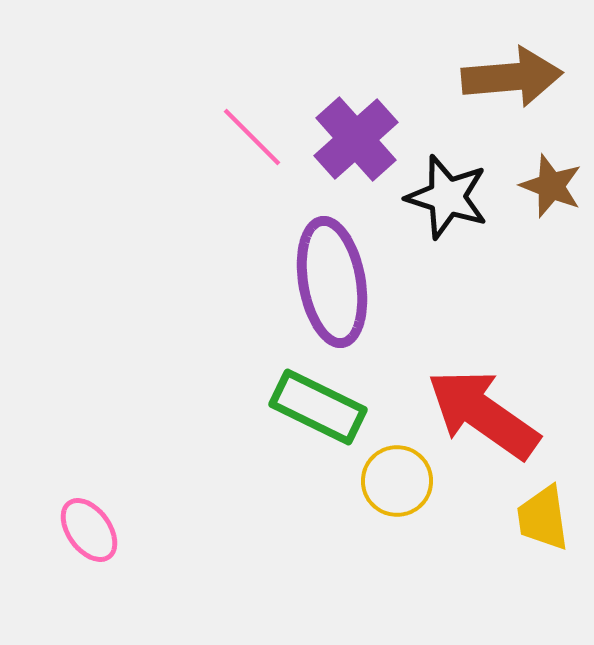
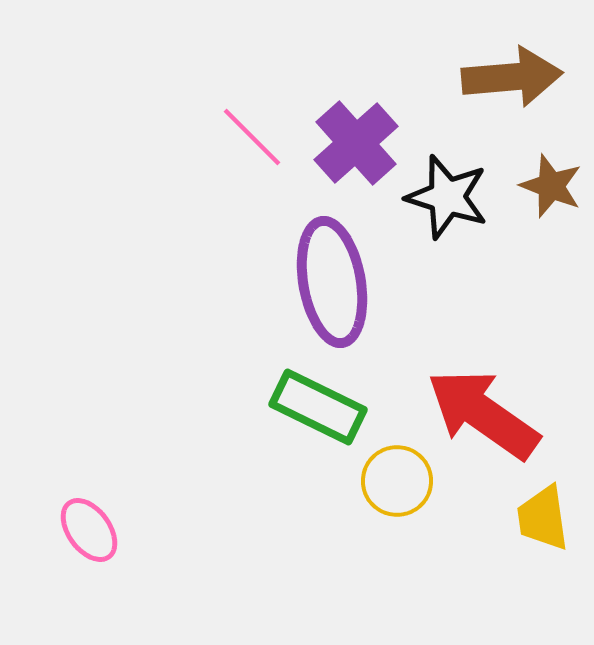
purple cross: moved 4 px down
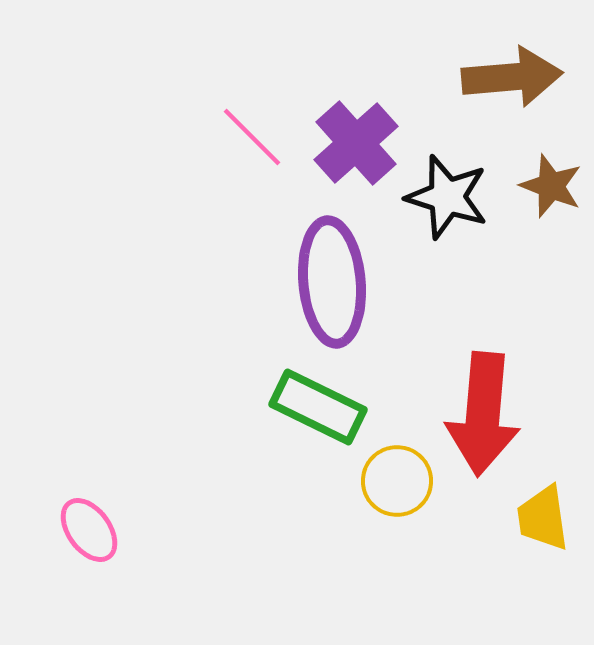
purple ellipse: rotated 5 degrees clockwise
red arrow: rotated 120 degrees counterclockwise
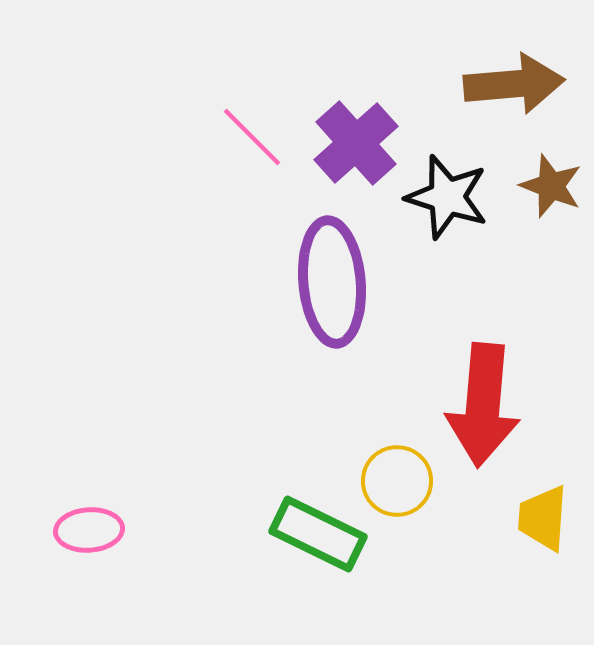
brown arrow: moved 2 px right, 7 px down
green rectangle: moved 127 px down
red arrow: moved 9 px up
yellow trapezoid: rotated 12 degrees clockwise
pink ellipse: rotated 58 degrees counterclockwise
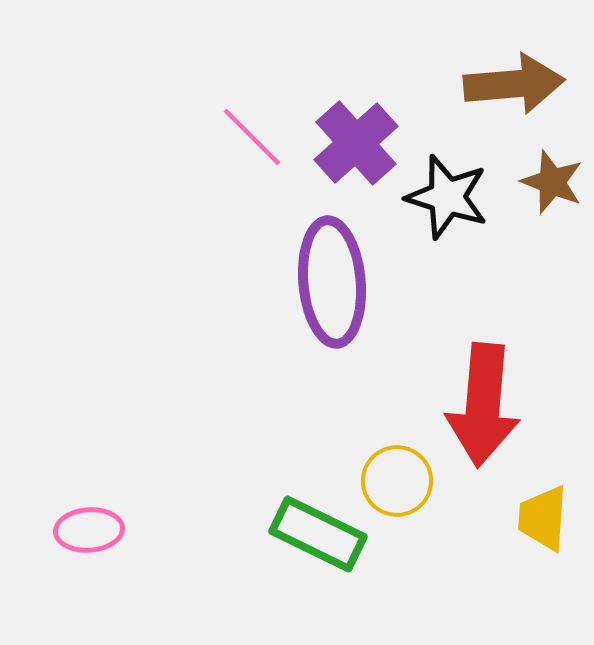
brown star: moved 1 px right, 4 px up
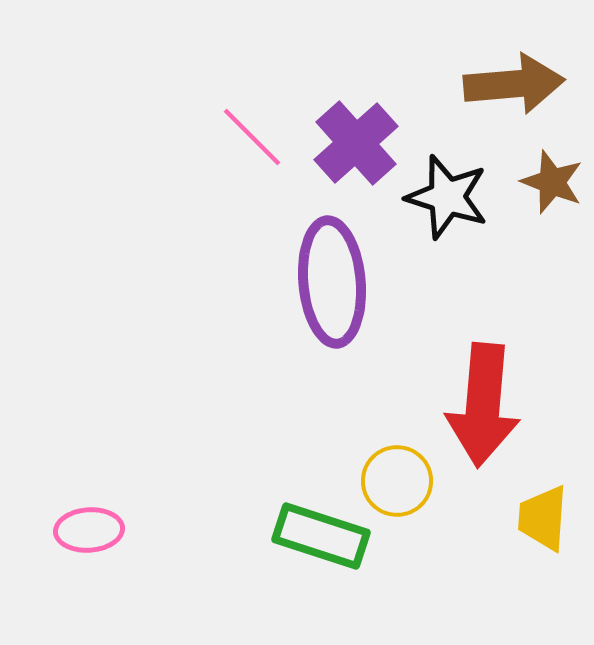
green rectangle: moved 3 px right, 2 px down; rotated 8 degrees counterclockwise
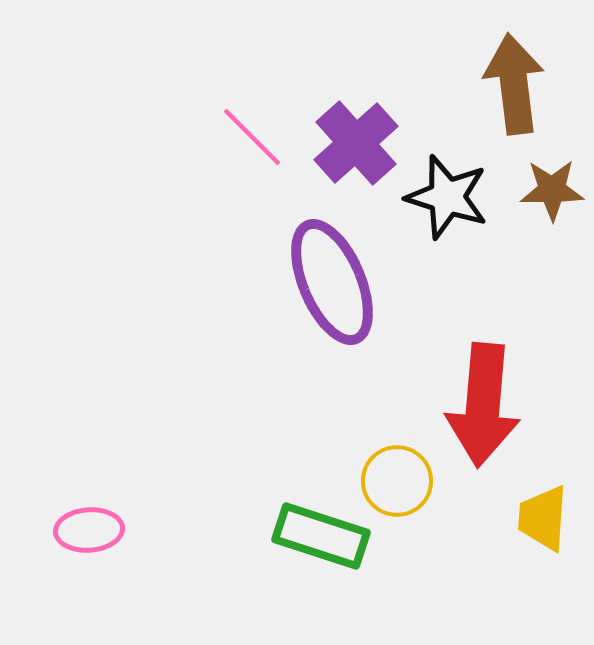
brown arrow: rotated 92 degrees counterclockwise
brown star: moved 8 px down; rotated 22 degrees counterclockwise
purple ellipse: rotated 18 degrees counterclockwise
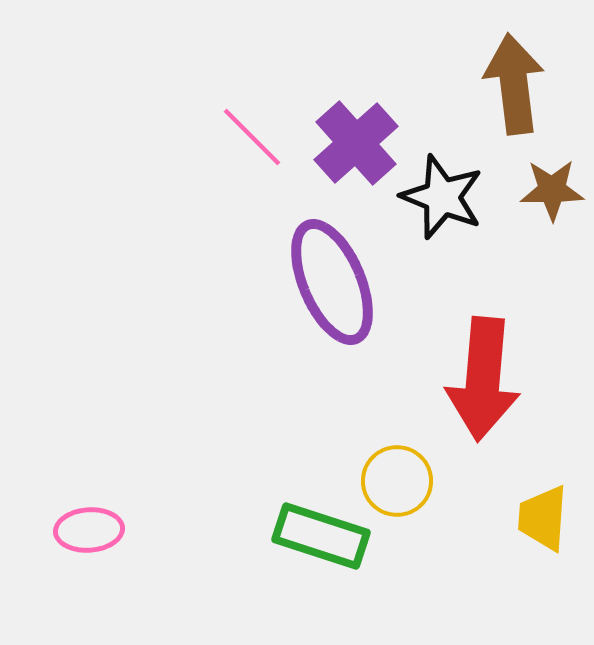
black star: moved 5 px left; rotated 4 degrees clockwise
red arrow: moved 26 px up
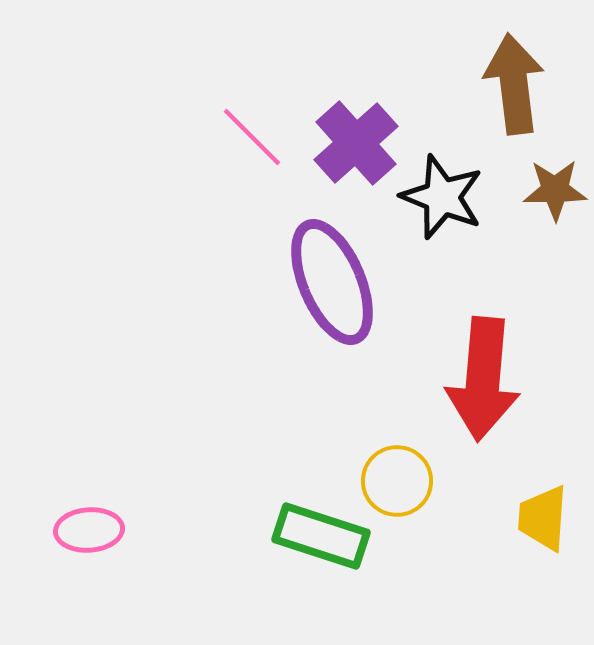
brown star: moved 3 px right
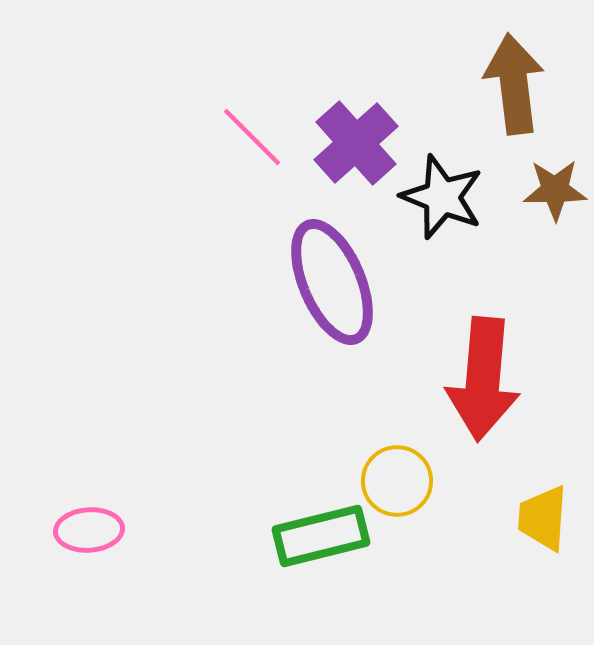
green rectangle: rotated 32 degrees counterclockwise
